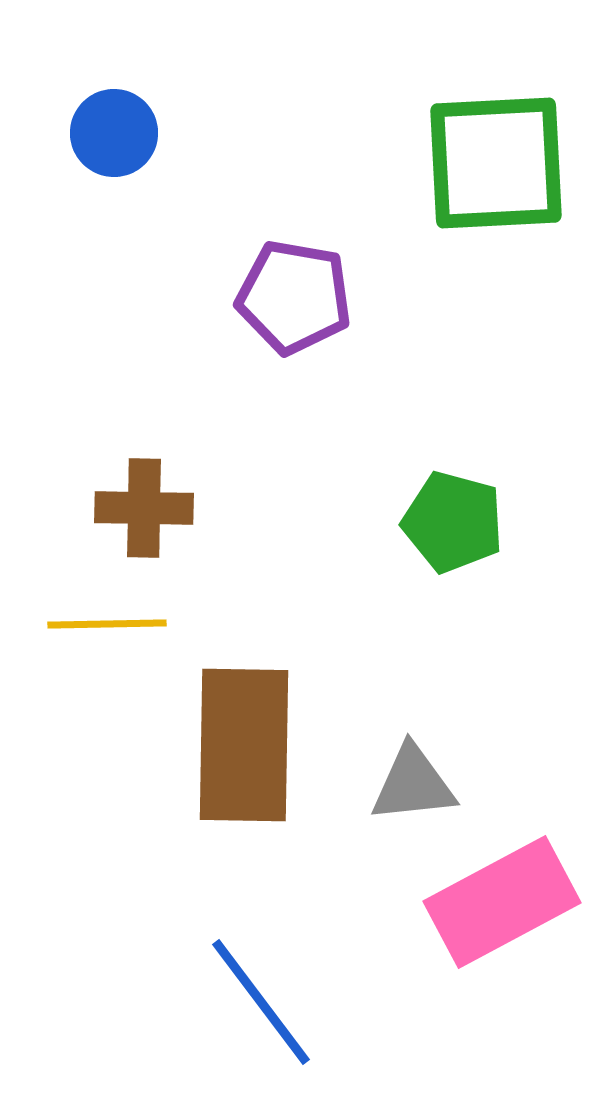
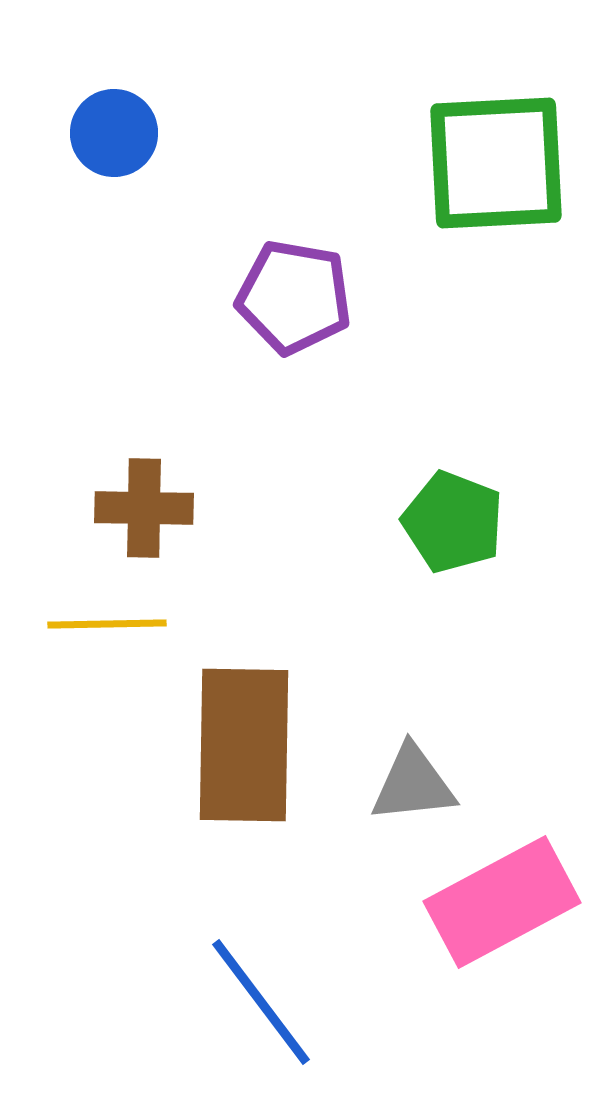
green pentagon: rotated 6 degrees clockwise
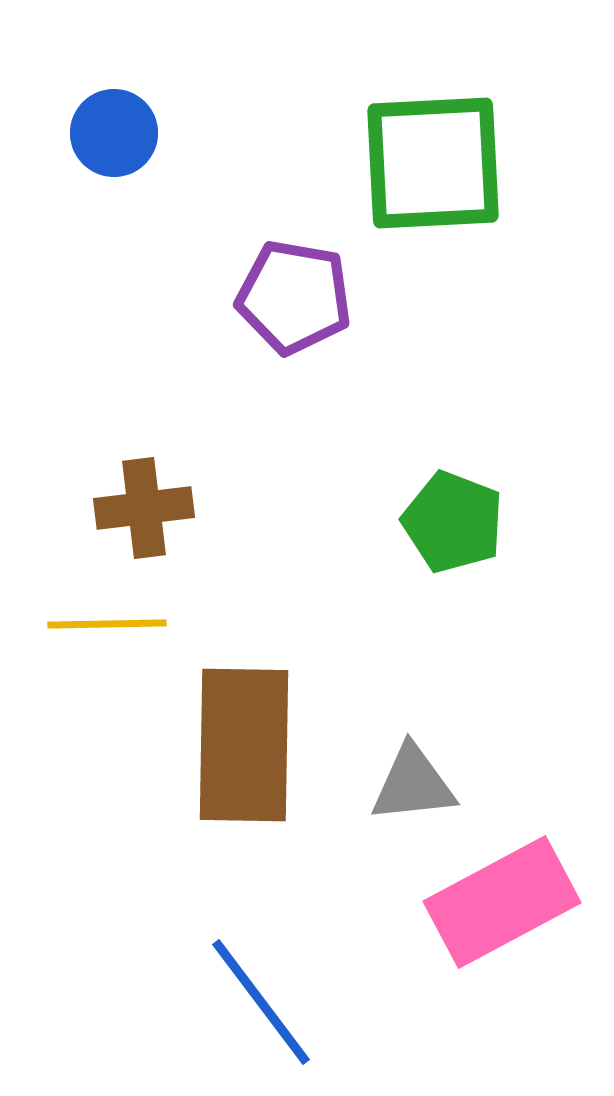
green square: moved 63 px left
brown cross: rotated 8 degrees counterclockwise
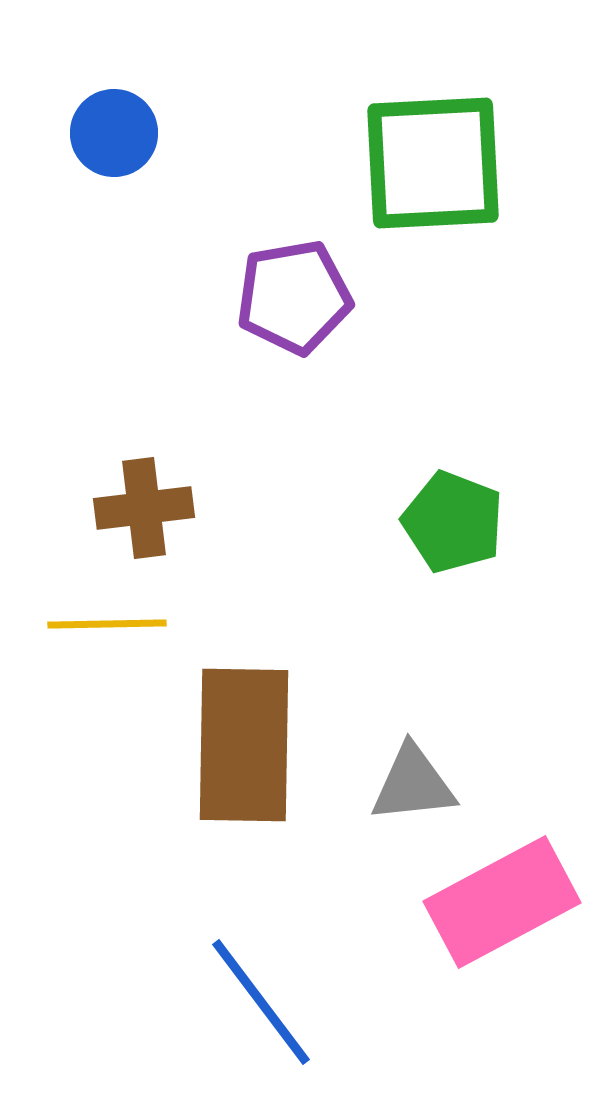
purple pentagon: rotated 20 degrees counterclockwise
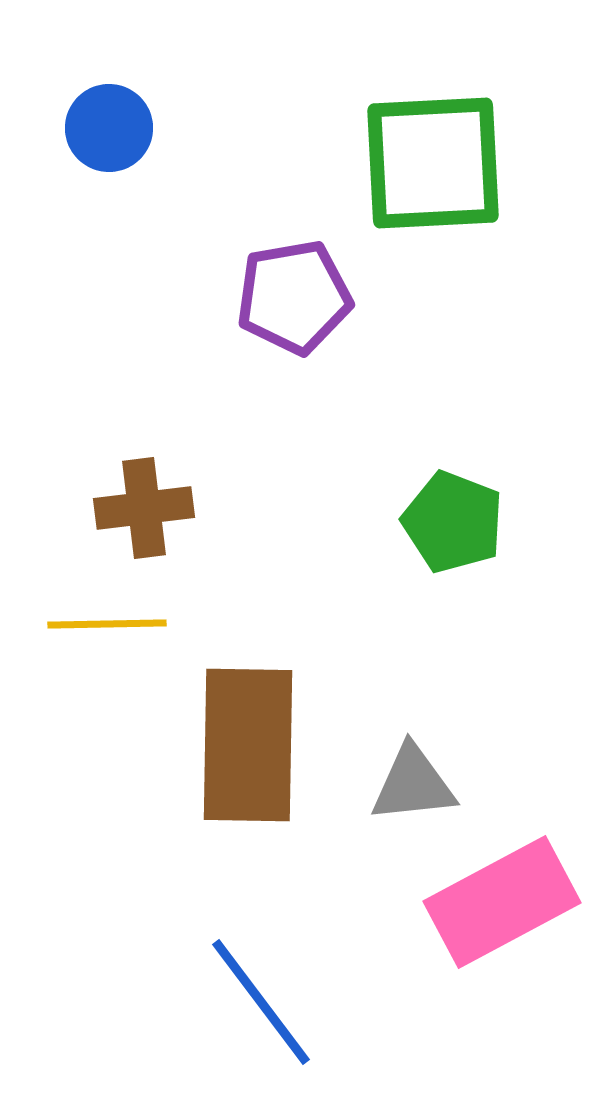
blue circle: moved 5 px left, 5 px up
brown rectangle: moved 4 px right
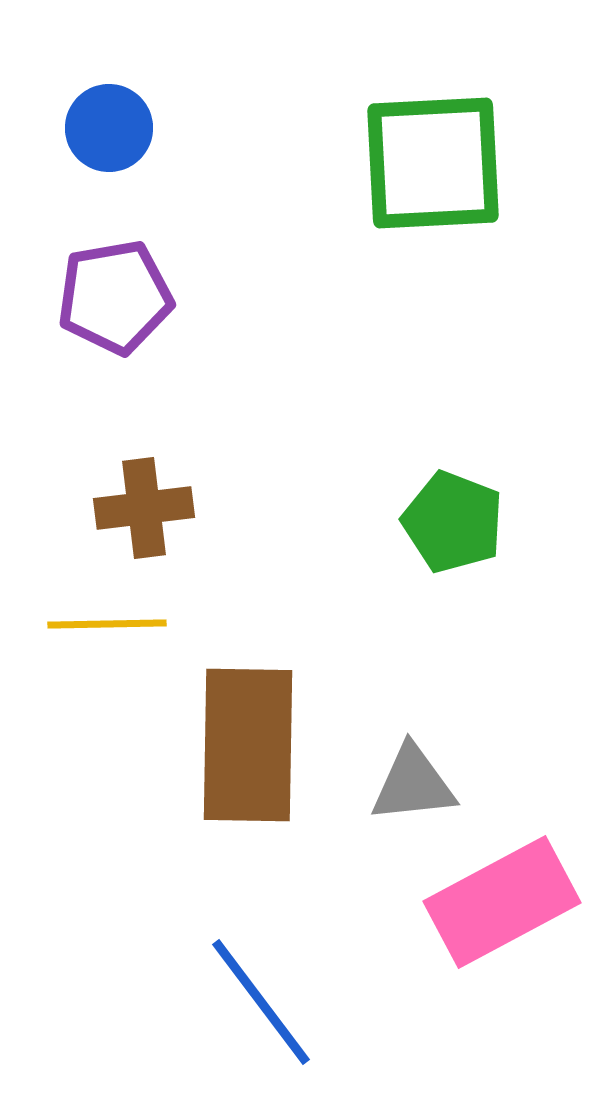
purple pentagon: moved 179 px left
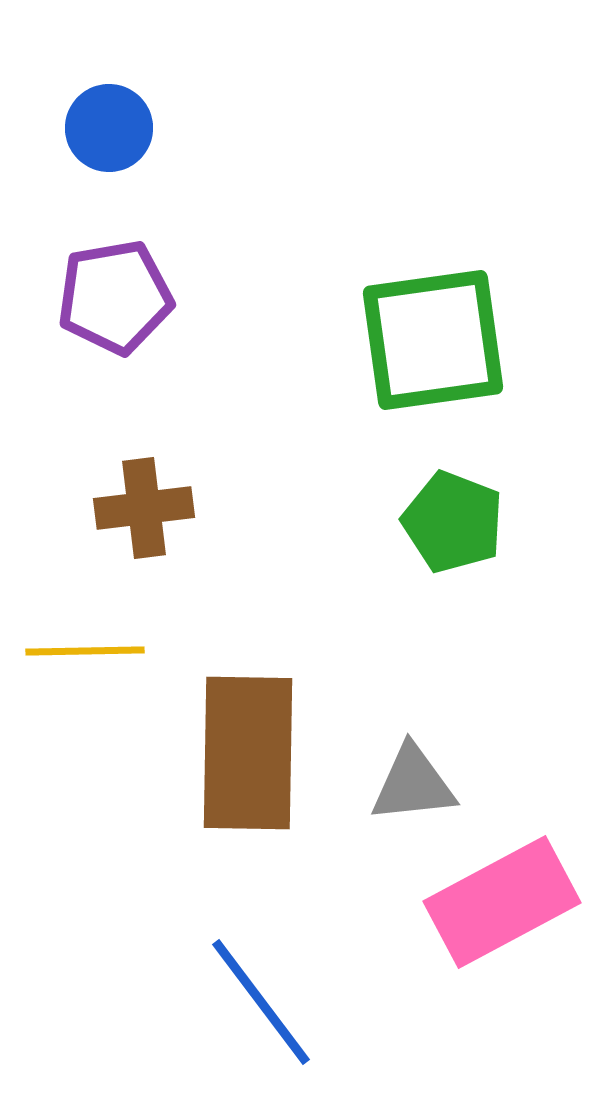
green square: moved 177 px down; rotated 5 degrees counterclockwise
yellow line: moved 22 px left, 27 px down
brown rectangle: moved 8 px down
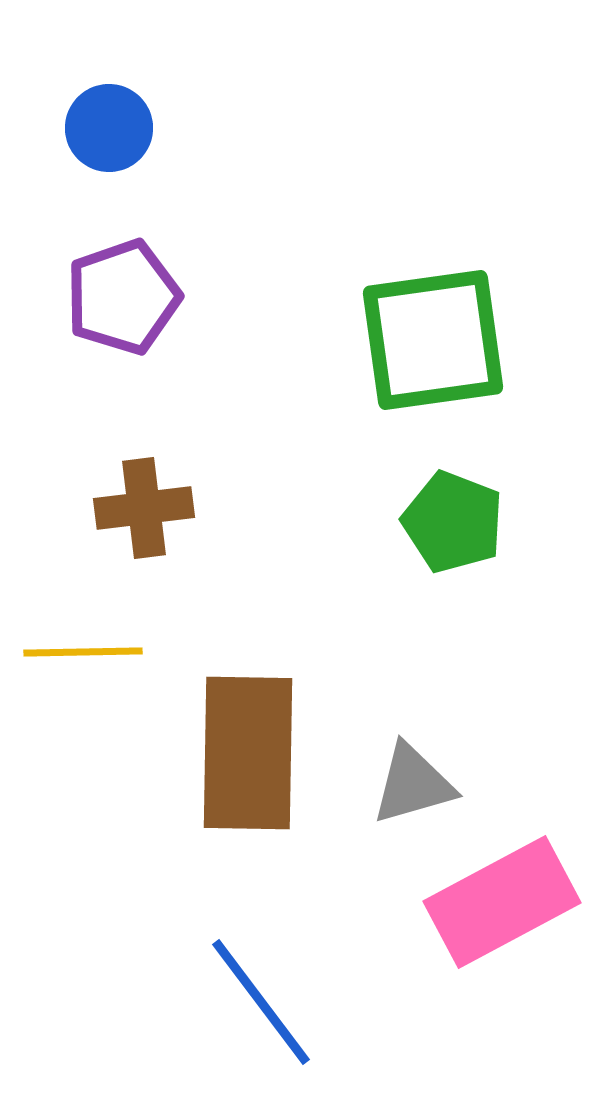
purple pentagon: moved 8 px right; rotated 9 degrees counterclockwise
yellow line: moved 2 px left, 1 px down
gray triangle: rotated 10 degrees counterclockwise
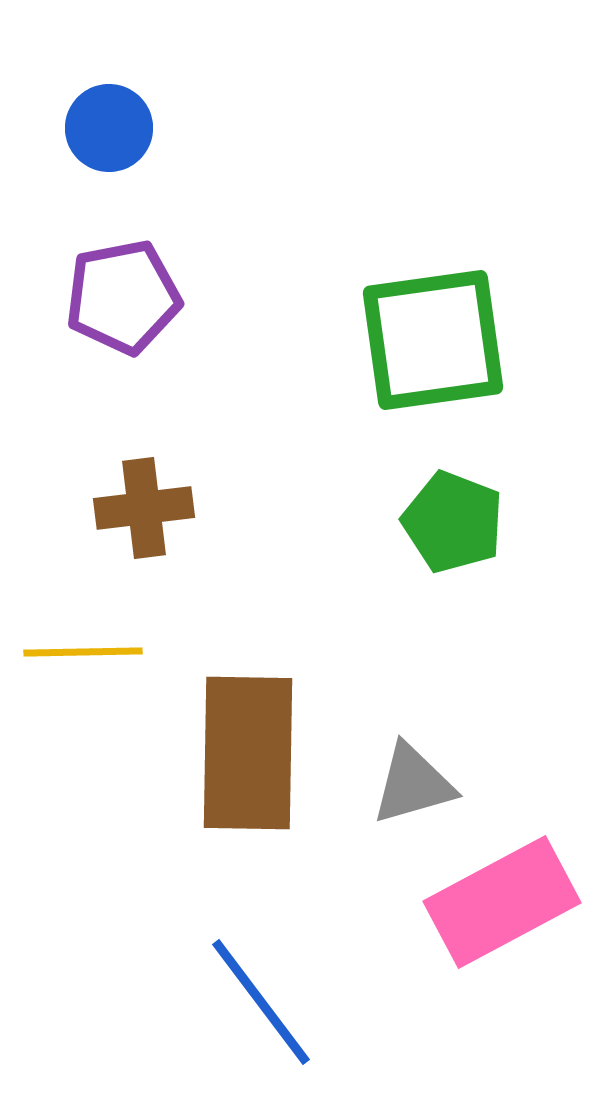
purple pentagon: rotated 8 degrees clockwise
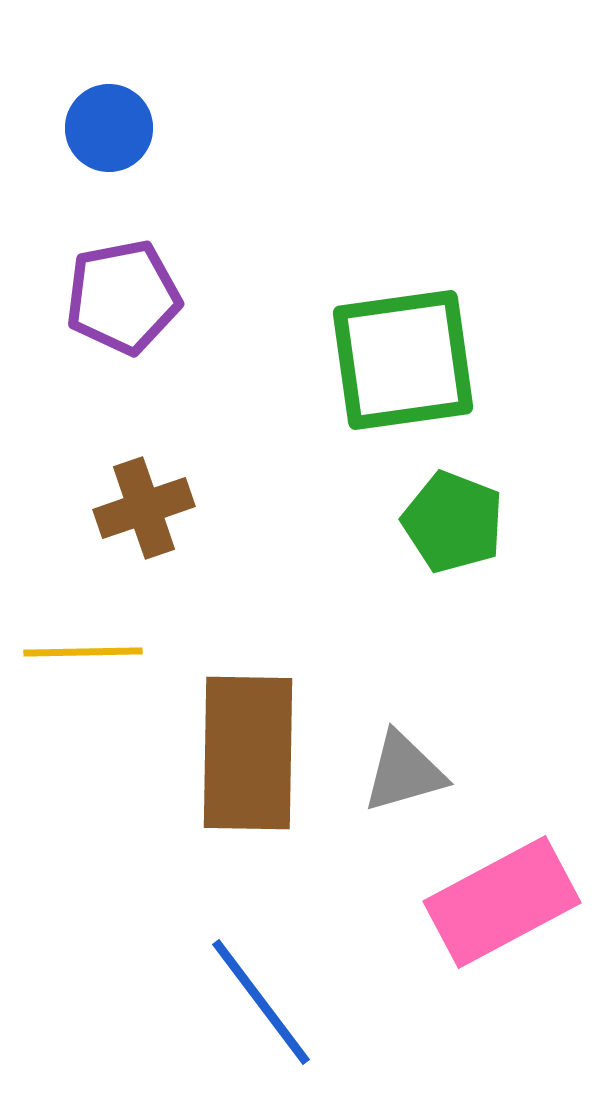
green square: moved 30 px left, 20 px down
brown cross: rotated 12 degrees counterclockwise
gray triangle: moved 9 px left, 12 px up
